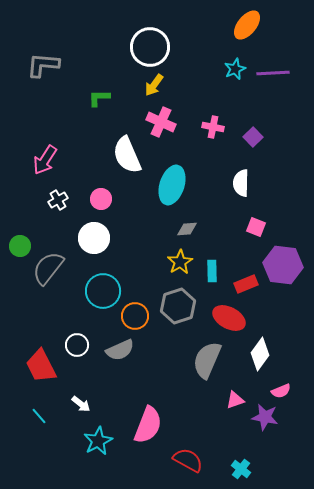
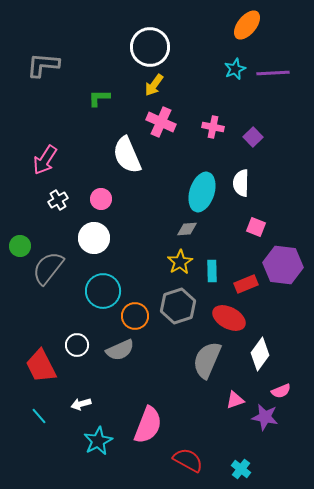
cyan ellipse at (172, 185): moved 30 px right, 7 px down
white arrow at (81, 404): rotated 126 degrees clockwise
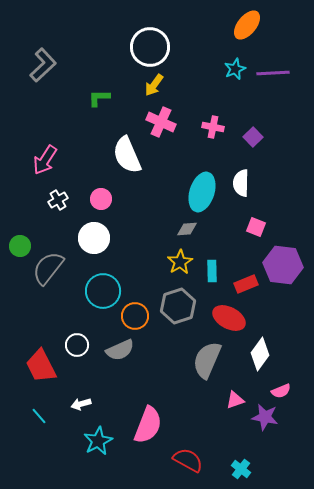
gray L-shape at (43, 65): rotated 132 degrees clockwise
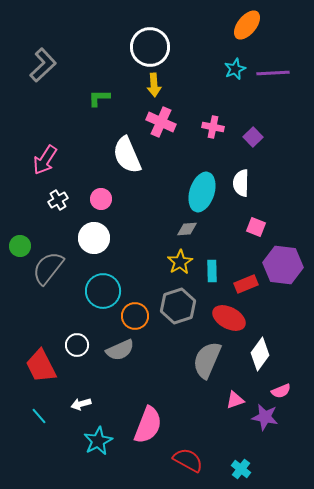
yellow arrow at (154, 85): rotated 40 degrees counterclockwise
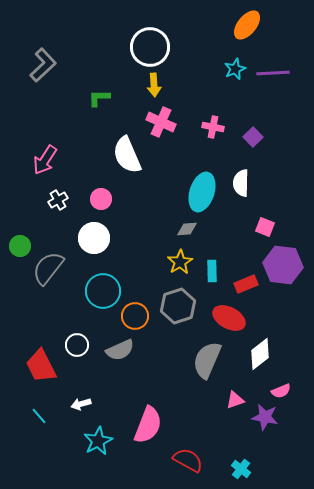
pink square at (256, 227): moved 9 px right
white diamond at (260, 354): rotated 16 degrees clockwise
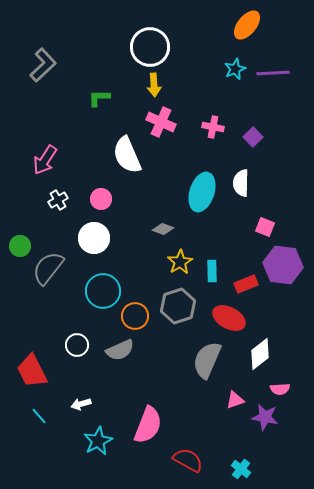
gray diamond at (187, 229): moved 24 px left; rotated 25 degrees clockwise
red trapezoid at (41, 366): moved 9 px left, 5 px down
pink semicircle at (281, 391): moved 1 px left, 2 px up; rotated 18 degrees clockwise
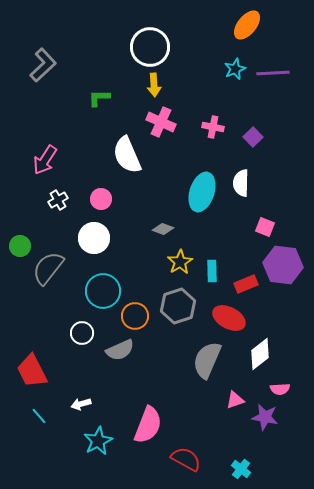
white circle at (77, 345): moved 5 px right, 12 px up
red semicircle at (188, 460): moved 2 px left, 1 px up
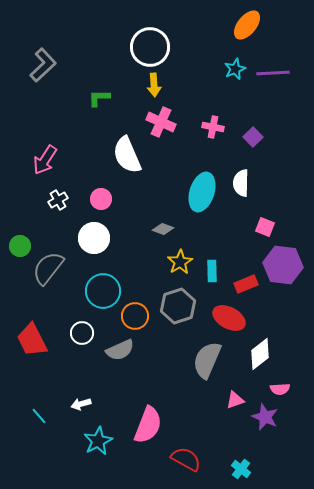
red trapezoid at (32, 371): moved 31 px up
purple star at (265, 417): rotated 12 degrees clockwise
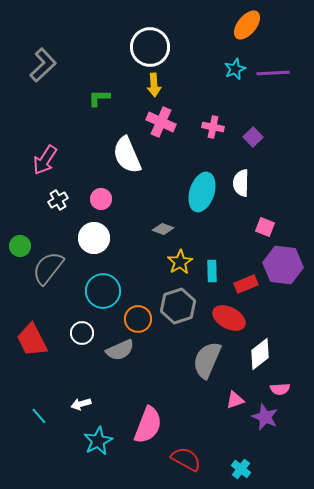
orange circle at (135, 316): moved 3 px right, 3 px down
